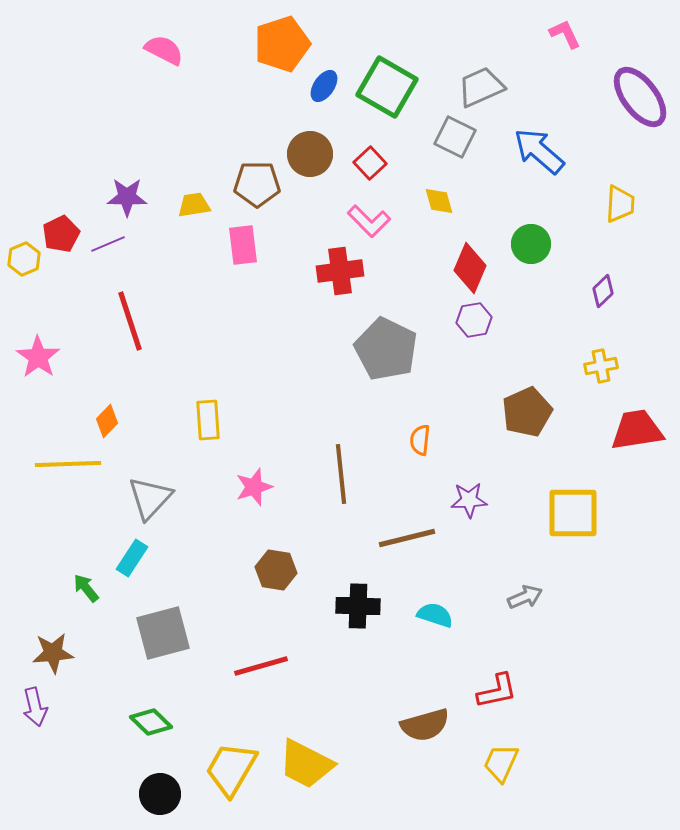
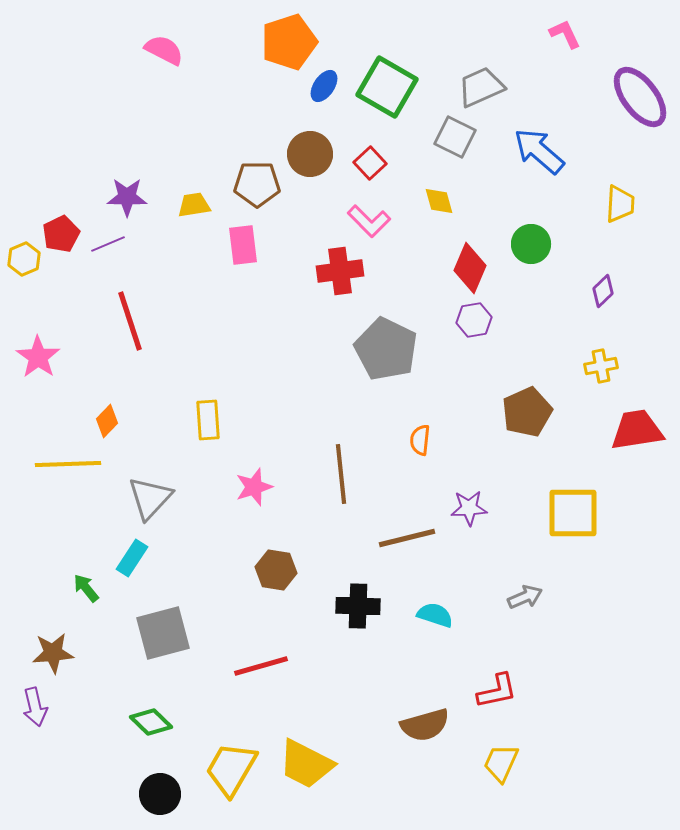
orange pentagon at (282, 44): moved 7 px right, 2 px up
purple star at (469, 500): moved 8 px down
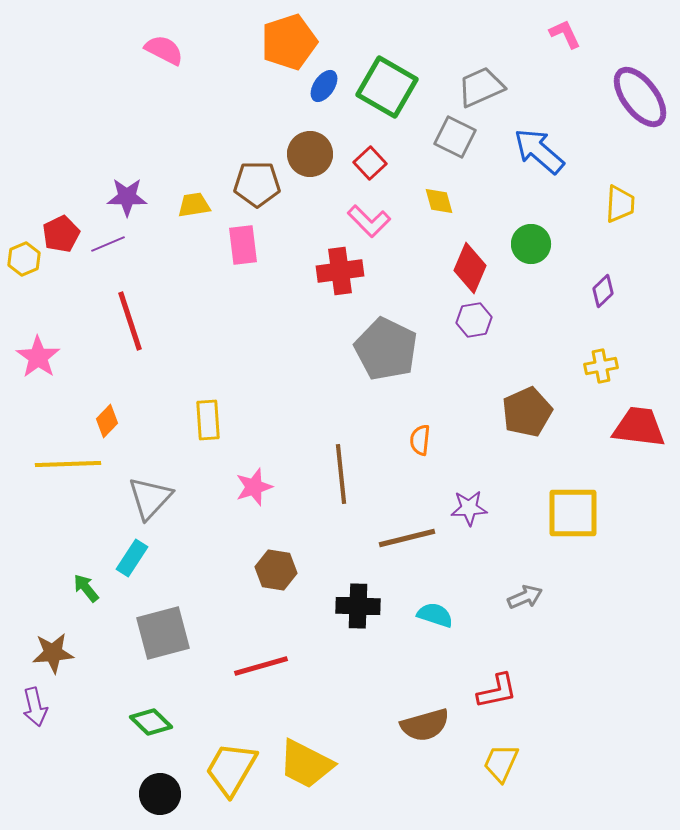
red trapezoid at (637, 430): moved 2 px right, 3 px up; rotated 16 degrees clockwise
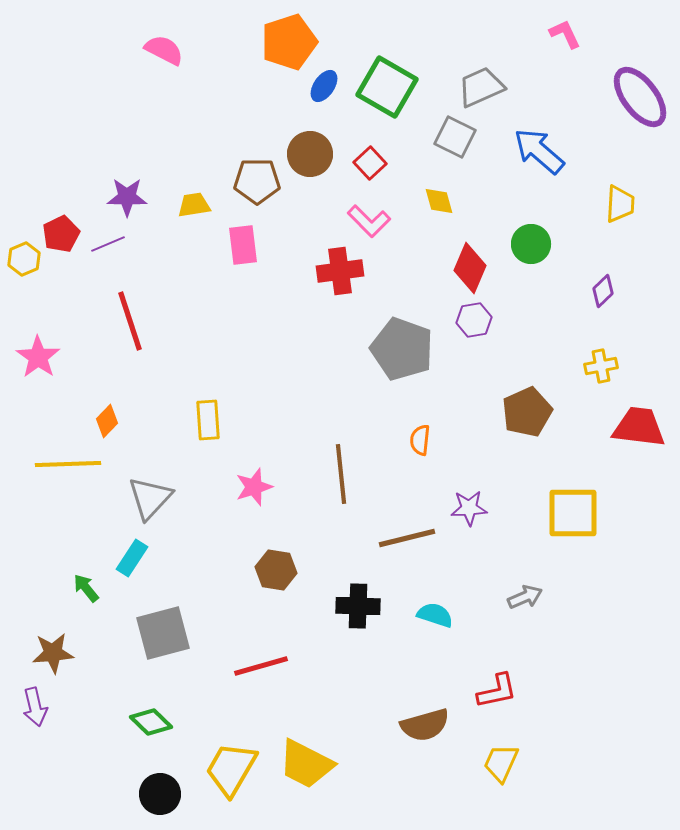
brown pentagon at (257, 184): moved 3 px up
gray pentagon at (386, 349): moved 16 px right; rotated 6 degrees counterclockwise
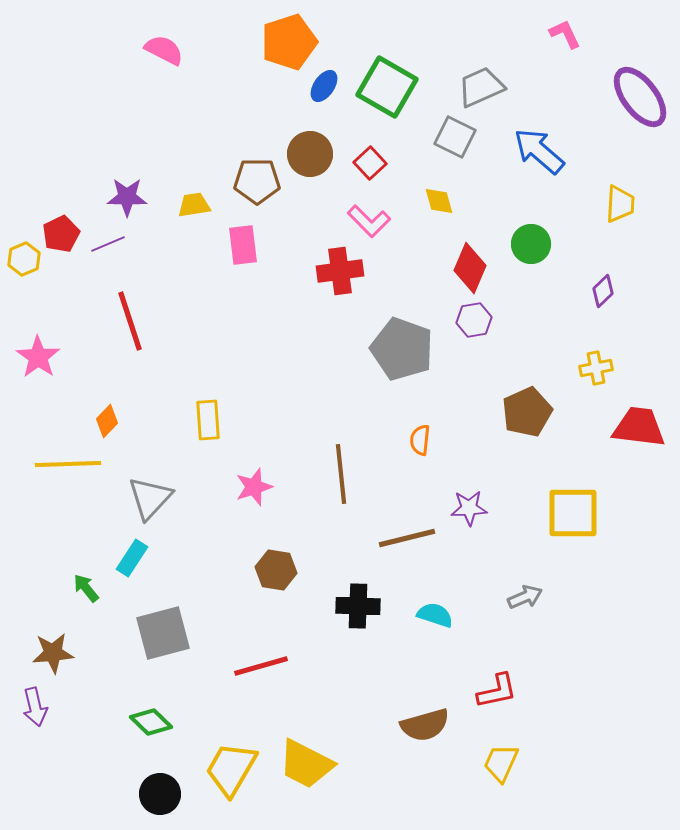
yellow cross at (601, 366): moved 5 px left, 2 px down
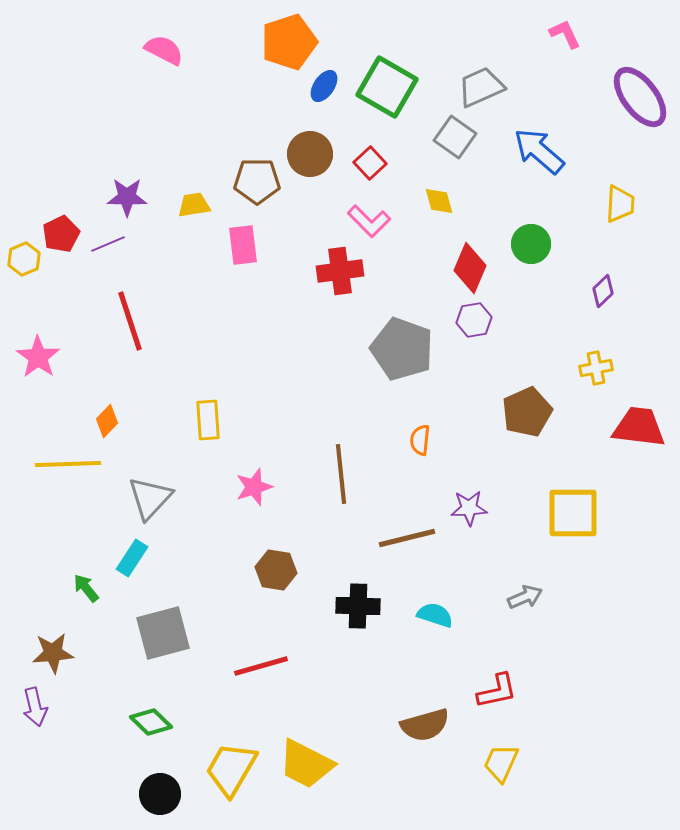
gray square at (455, 137): rotated 9 degrees clockwise
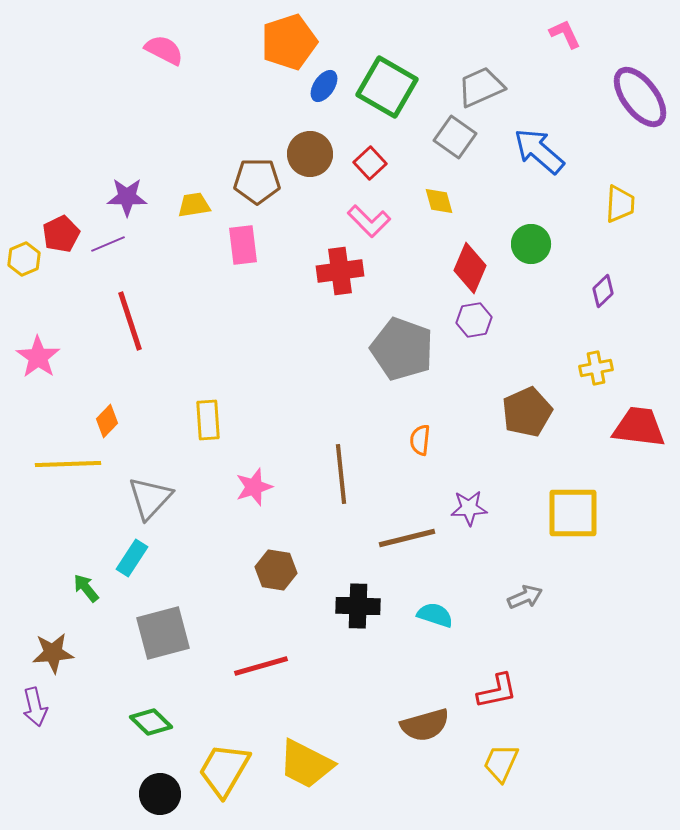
yellow trapezoid at (231, 769): moved 7 px left, 1 px down
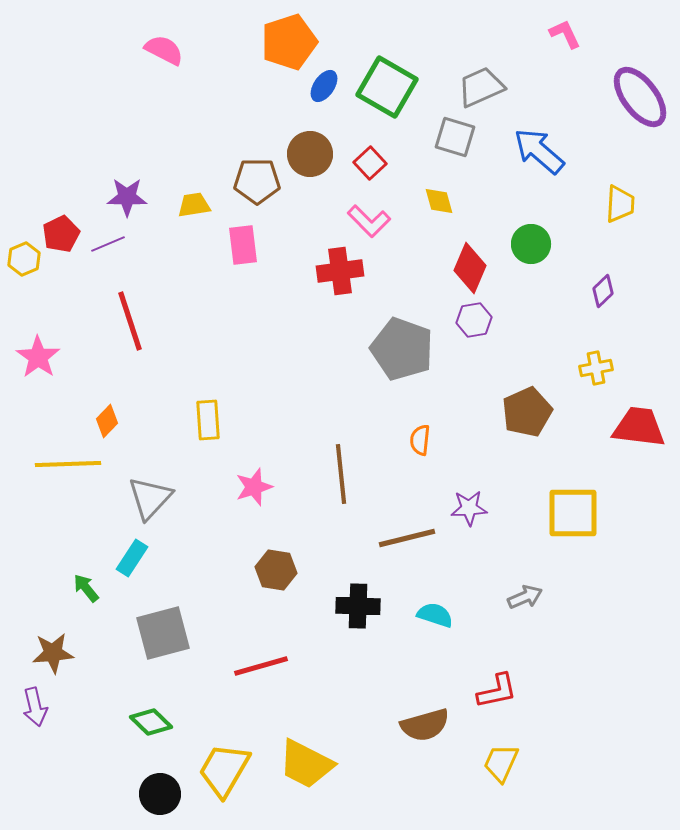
gray square at (455, 137): rotated 18 degrees counterclockwise
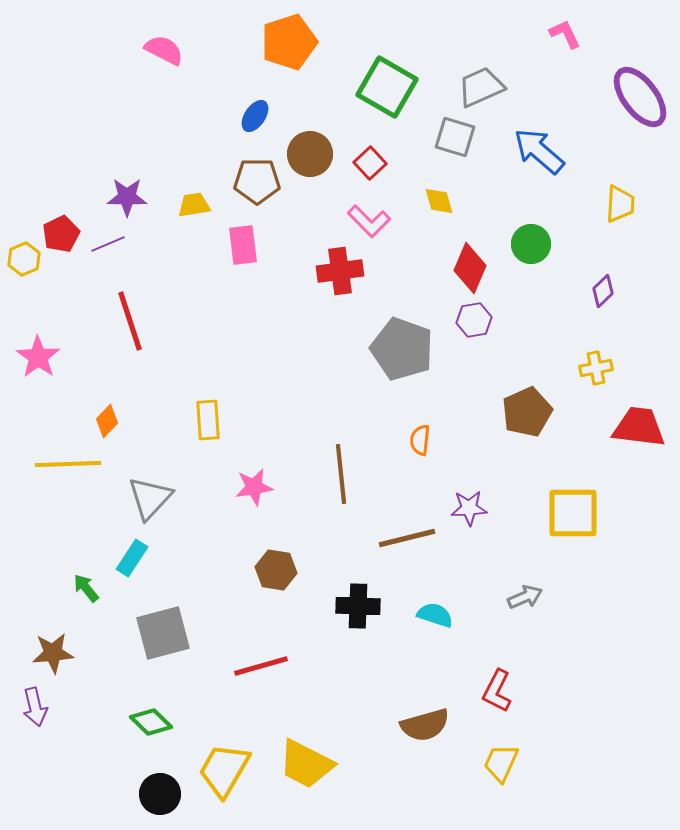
blue ellipse at (324, 86): moved 69 px left, 30 px down
pink star at (254, 487): rotated 9 degrees clockwise
red L-shape at (497, 691): rotated 129 degrees clockwise
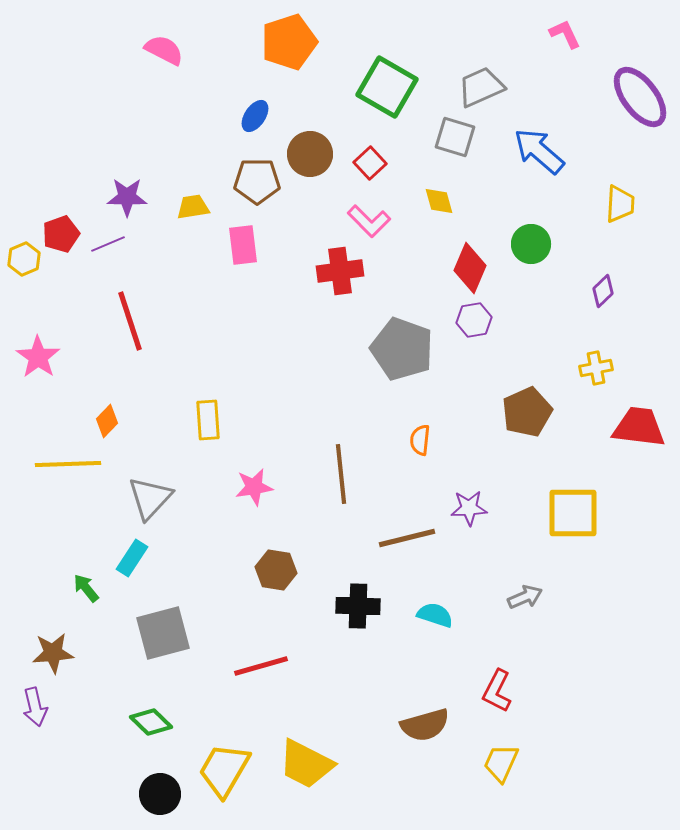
yellow trapezoid at (194, 205): moved 1 px left, 2 px down
red pentagon at (61, 234): rotated 6 degrees clockwise
